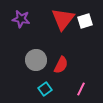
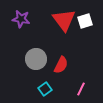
red triangle: moved 1 px right, 1 px down; rotated 15 degrees counterclockwise
gray circle: moved 1 px up
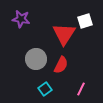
red triangle: moved 14 px down; rotated 10 degrees clockwise
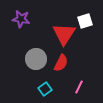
red semicircle: moved 2 px up
pink line: moved 2 px left, 2 px up
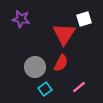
white square: moved 1 px left, 2 px up
gray circle: moved 1 px left, 8 px down
pink line: rotated 24 degrees clockwise
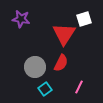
pink line: rotated 24 degrees counterclockwise
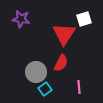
gray circle: moved 1 px right, 5 px down
pink line: rotated 32 degrees counterclockwise
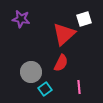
red triangle: rotated 15 degrees clockwise
gray circle: moved 5 px left
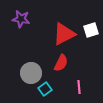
white square: moved 7 px right, 11 px down
red triangle: rotated 15 degrees clockwise
gray circle: moved 1 px down
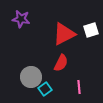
gray circle: moved 4 px down
